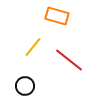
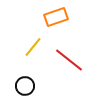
orange rectangle: moved 1 px left, 1 px down; rotated 35 degrees counterclockwise
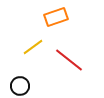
yellow line: rotated 15 degrees clockwise
black circle: moved 5 px left
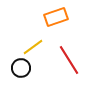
red line: rotated 20 degrees clockwise
black circle: moved 1 px right, 18 px up
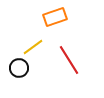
orange rectangle: moved 1 px left
black circle: moved 2 px left
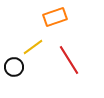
black circle: moved 5 px left, 1 px up
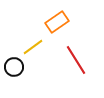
orange rectangle: moved 2 px right, 5 px down; rotated 15 degrees counterclockwise
red line: moved 7 px right
